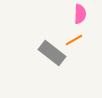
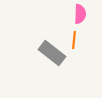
orange line: rotated 54 degrees counterclockwise
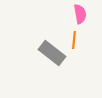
pink semicircle: rotated 12 degrees counterclockwise
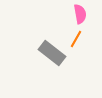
orange line: moved 2 px right, 1 px up; rotated 24 degrees clockwise
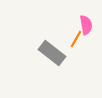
pink semicircle: moved 6 px right, 11 px down
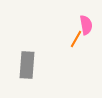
gray rectangle: moved 25 px left, 12 px down; rotated 56 degrees clockwise
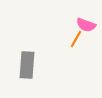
pink semicircle: rotated 120 degrees clockwise
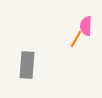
pink semicircle: moved 1 px down; rotated 72 degrees clockwise
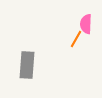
pink semicircle: moved 2 px up
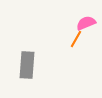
pink semicircle: moved 1 px up; rotated 66 degrees clockwise
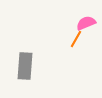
gray rectangle: moved 2 px left, 1 px down
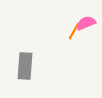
orange line: moved 2 px left, 8 px up
